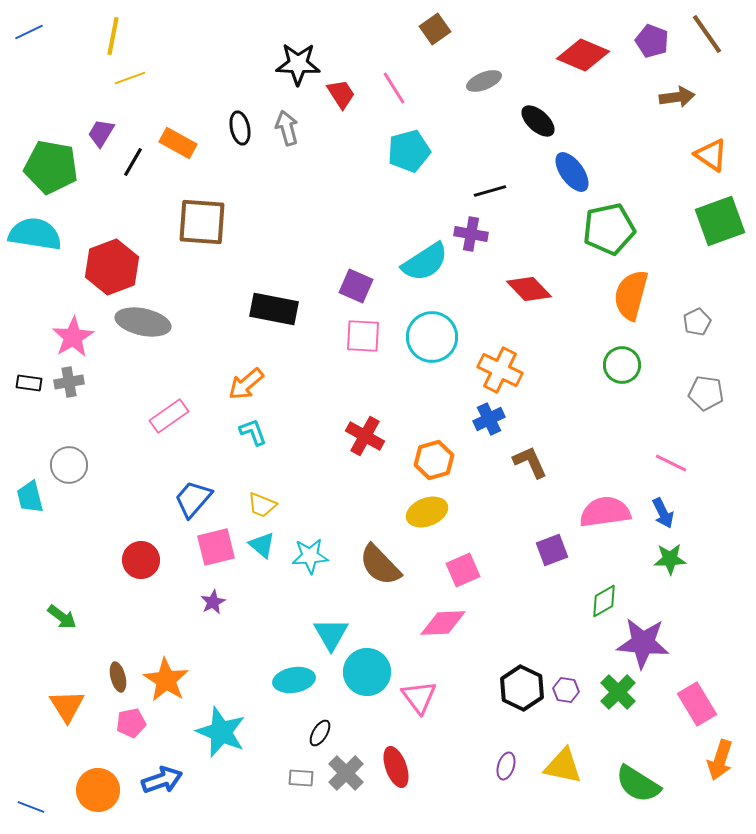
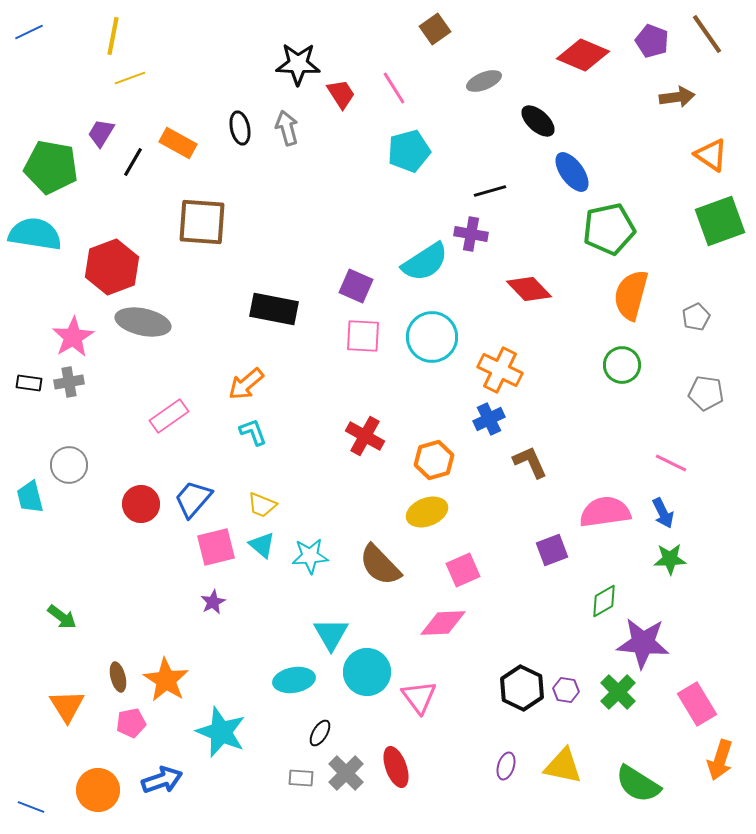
gray pentagon at (697, 322): moved 1 px left, 5 px up
red circle at (141, 560): moved 56 px up
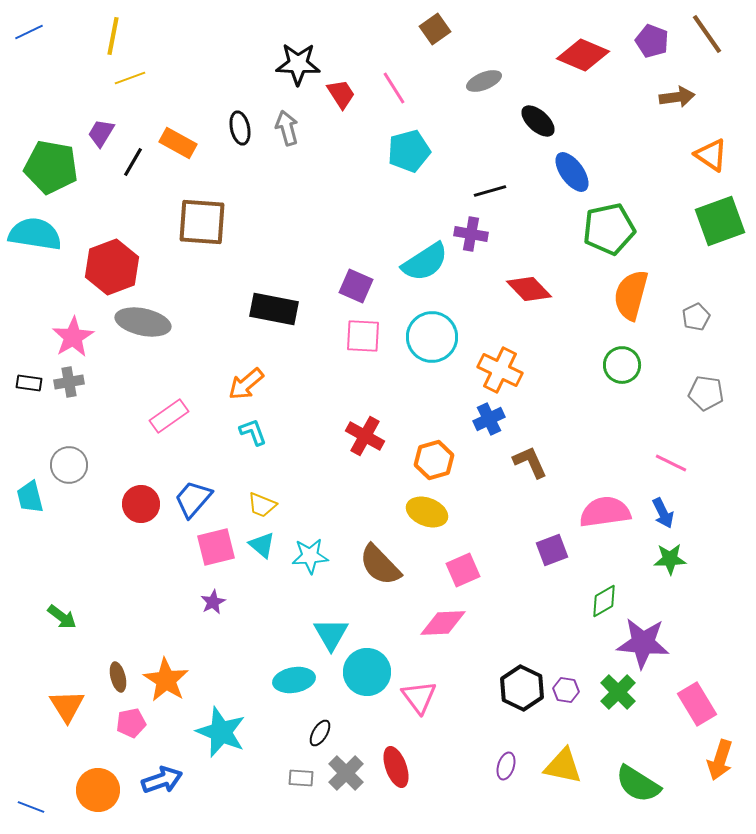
yellow ellipse at (427, 512): rotated 42 degrees clockwise
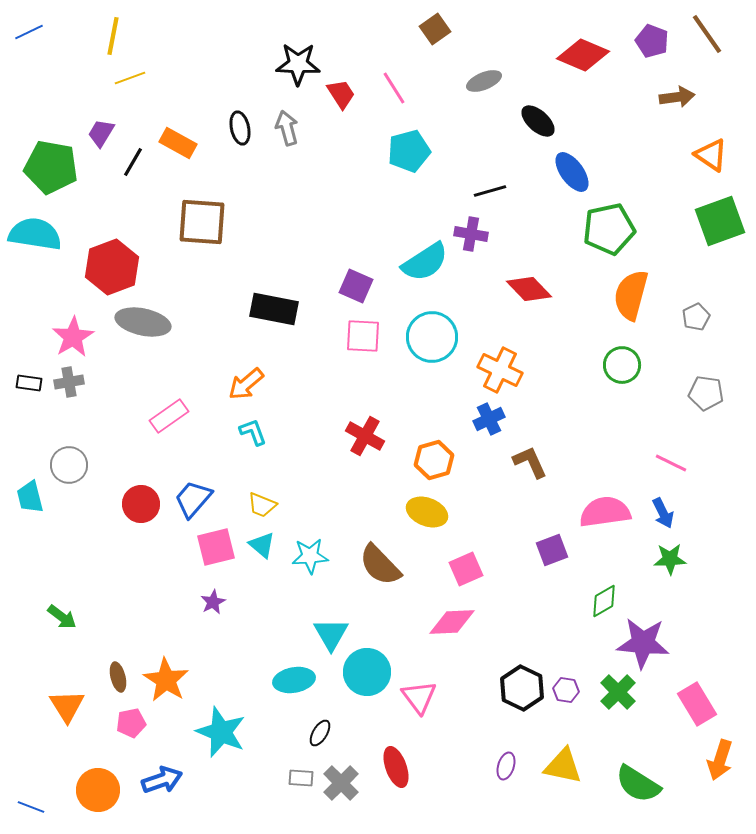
pink square at (463, 570): moved 3 px right, 1 px up
pink diamond at (443, 623): moved 9 px right, 1 px up
gray cross at (346, 773): moved 5 px left, 10 px down
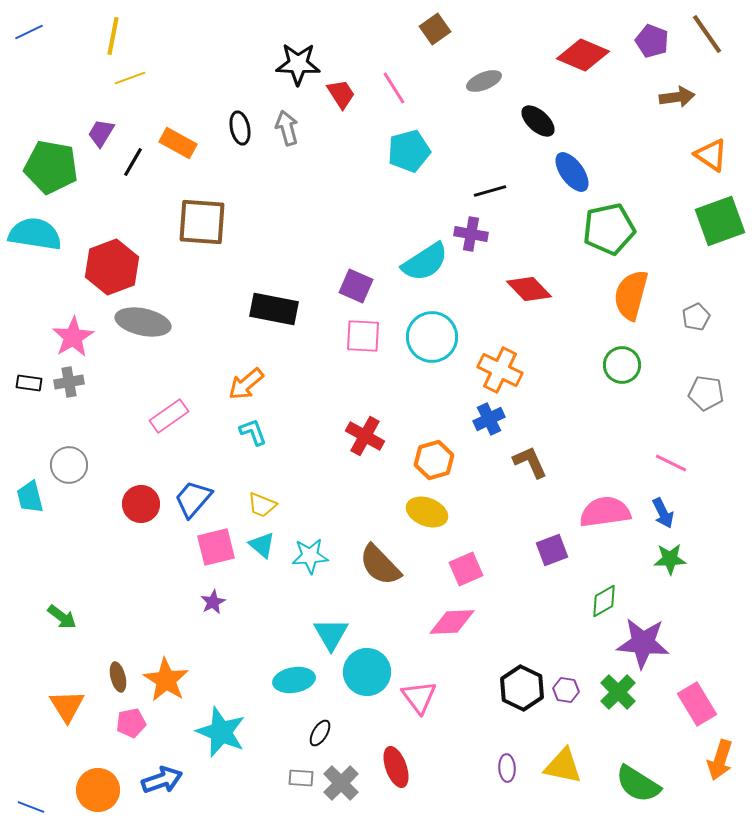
purple ellipse at (506, 766): moved 1 px right, 2 px down; rotated 20 degrees counterclockwise
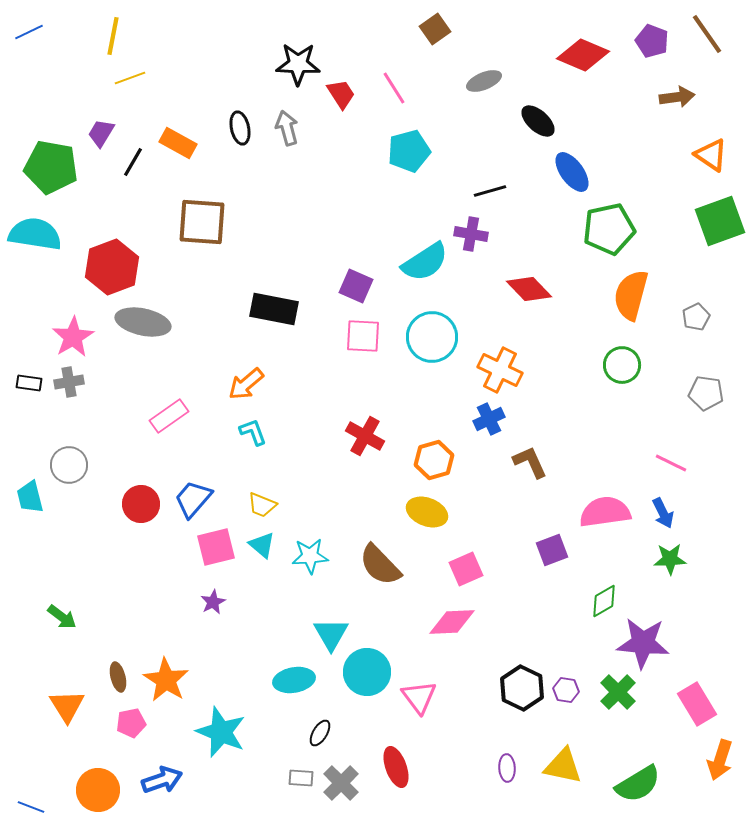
green semicircle at (638, 784): rotated 63 degrees counterclockwise
